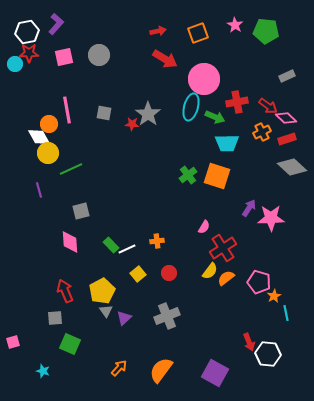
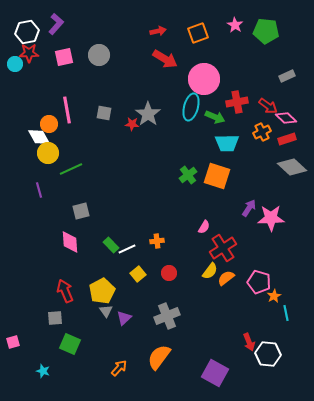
orange semicircle at (161, 370): moved 2 px left, 13 px up
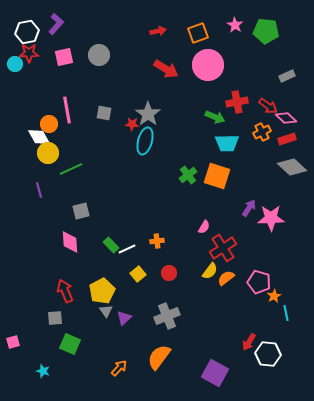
red arrow at (165, 59): moved 1 px right, 10 px down
pink circle at (204, 79): moved 4 px right, 14 px up
cyan ellipse at (191, 107): moved 46 px left, 34 px down
red arrow at (249, 342): rotated 54 degrees clockwise
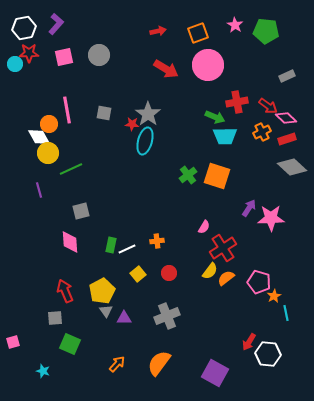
white hexagon at (27, 32): moved 3 px left, 4 px up
cyan trapezoid at (227, 143): moved 2 px left, 7 px up
green rectangle at (111, 245): rotated 56 degrees clockwise
purple triangle at (124, 318): rotated 42 degrees clockwise
orange semicircle at (159, 357): moved 6 px down
orange arrow at (119, 368): moved 2 px left, 4 px up
